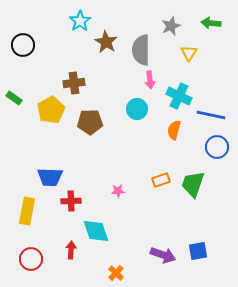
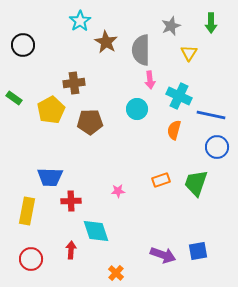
green arrow: rotated 96 degrees counterclockwise
green trapezoid: moved 3 px right, 1 px up
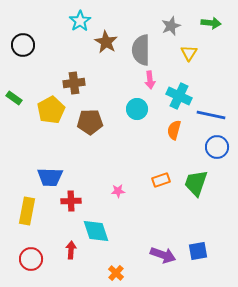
green arrow: rotated 84 degrees counterclockwise
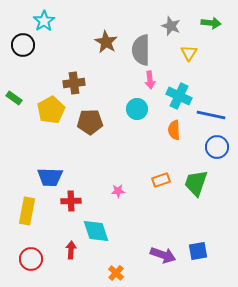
cyan star: moved 36 px left
gray star: rotated 30 degrees counterclockwise
orange semicircle: rotated 18 degrees counterclockwise
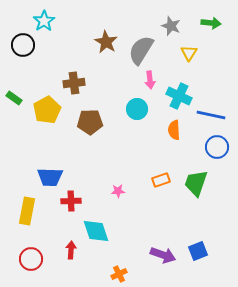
gray semicircle: rotated 32 degrees clockwise
yellow pentagon: moved 4 px left
blue square: rotated 12 degrees counterclockwise
orange cross: moved 3 px right, 1 px down; rotated 21 degrees clockwise
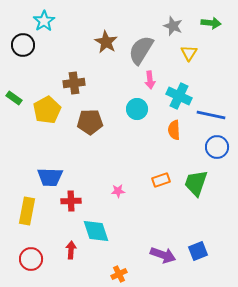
gray star: moved 2 px right
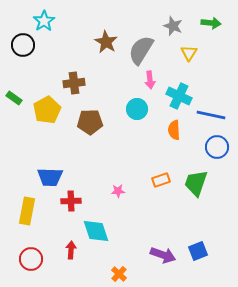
orange cross: rotated 21 degrees counterclockwise
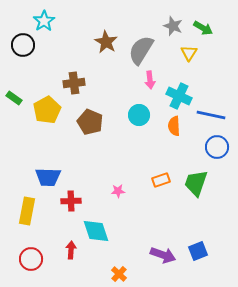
green arrow: moved 8 px left, 5 px down; rotated 24 degrees clockwise
cyan circle: moved 2 px right, 6 px down
brown pentagon: rotated 25 degrees clockwise
orange semicircle: moved 4 px up
blue trapezoid: moved 2 px left
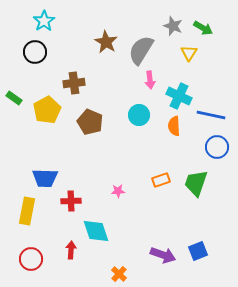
black circle: moved 12 px right, 7 px down
blue trapezoid: moved 3 px left, 1 px down
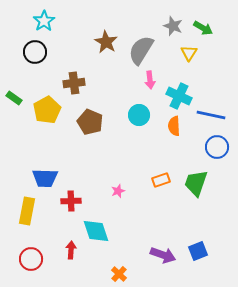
pink star: rotated 16 degrees counterclockwise
